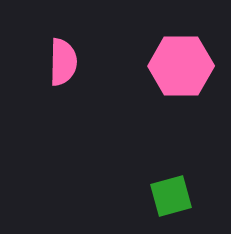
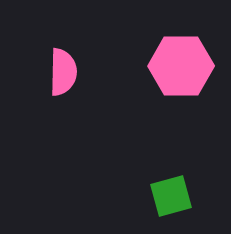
pink semicircle: moved 10 px down
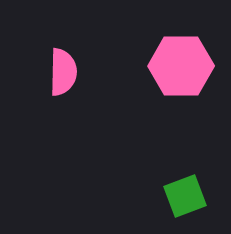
green square: moved 14 px right; rotated 6 degrees counterclockwise
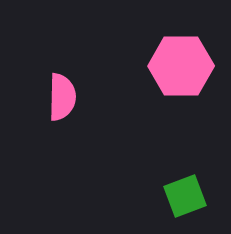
pink semicircle: moved 1 px left, 25 px down
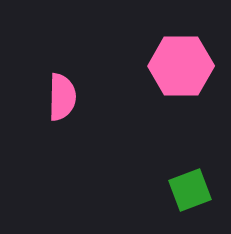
green square: moved 5 px right, 6 px up
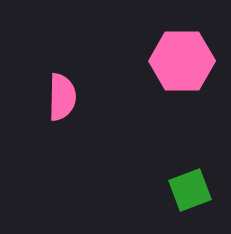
pink hexagon: moved 1 px right, 5 px up
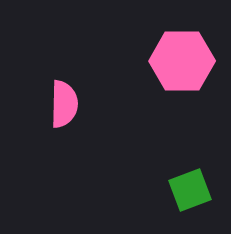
pink semicircle: moved 2 px right, 7 px down
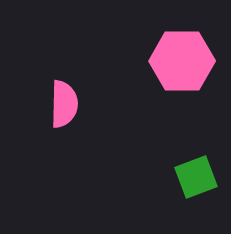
green square: moved 6 px right, 13 px up
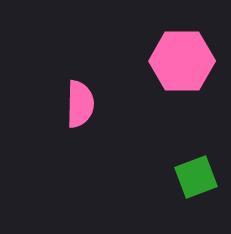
pink semicircle: moved 16 px right
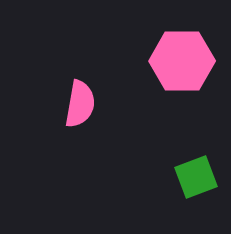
pink semicircle: rotated 9 degrees clockwise
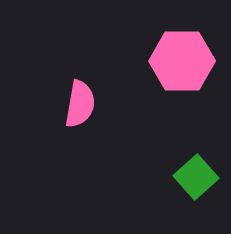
green square: rotated 21 degrees counterclockwise
